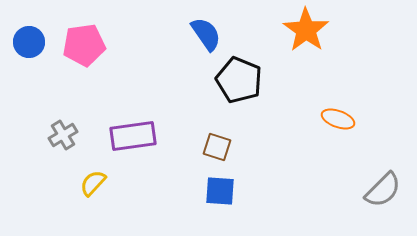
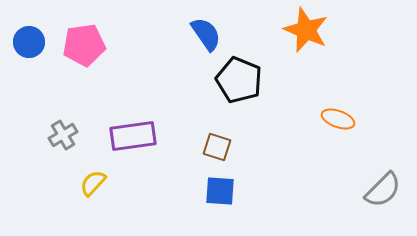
orange star: rotated 12 degrees counterclockwise
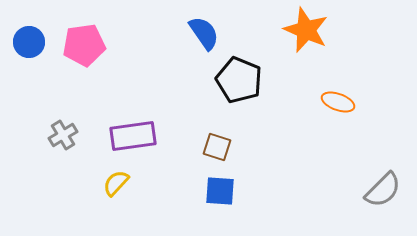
blue semicircle: moved 2 px left, 1 px up
orange ellipse: moved 17 px up
yellow semicircle: moved 23 px right
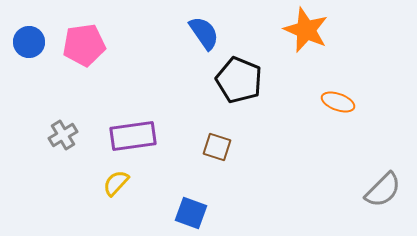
blue square: moved 29 px left, 22 px down; rotated 16 degrees clockwise
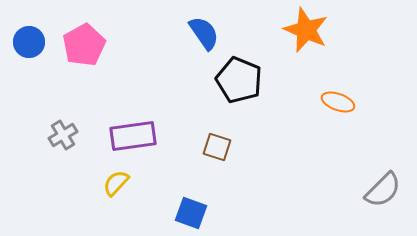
pink pentagon: rotated 21 degrees counterclockwise
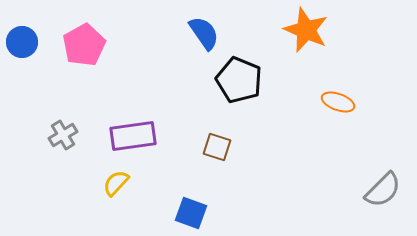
blue circle: moved 7 px left
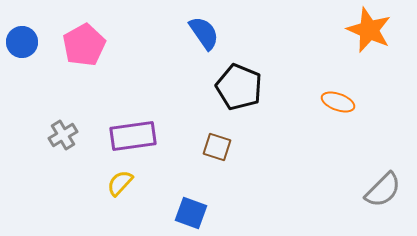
orange star: moved 63 px right
black pentagon: moved 7 px down
yellow semicircle: moved 4 px right
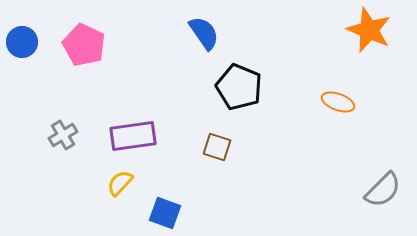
pink pentagon: rotated 18 degrees counterclockwise
blue square: moved 26 px left
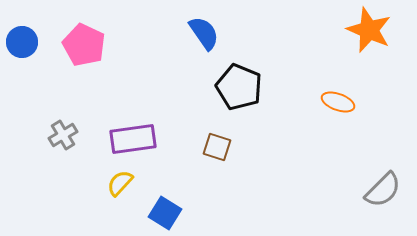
purple rectangle: moved 3 px down
blue square: rotated 12 degrees clockwise
